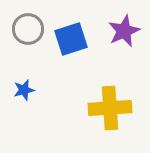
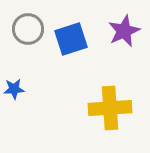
blue star: moved 10 px left, 1 px up; rotated 10 degrees clockwise
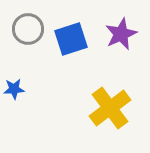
purple star: moved 3 px left, 3 px down
yellow cross: rotated 33 degrees counterclockwise
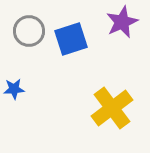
gray circle: moved 1 px right, 2 px down
purple star: moved 1 px right, 12 px up
yellow cross: moved 2 px right
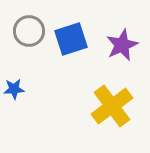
purple star: moved 23 px down
yellow cross: moved 2 px up
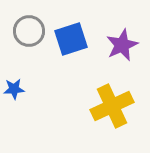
yellow cross: rotated 12 degrees clockwise
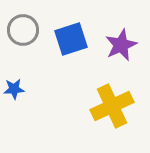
gray circle: moved 6 px left, 1 px up
purple star: moved 1 px left
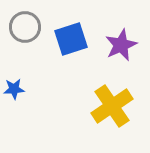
gray circle: moved 2 px right, 3 px up
yellow cross: rotated 9 degrees counterclockwise
